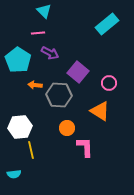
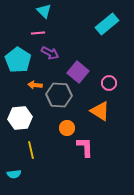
white hexagon: moved 9 px up
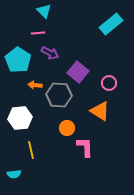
cyan rectangle: moved 4 px right
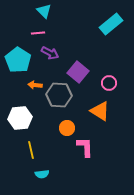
cyan semicircle: moved 28 px right
